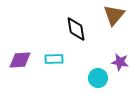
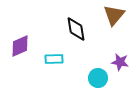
purple diamond: moved 14 px up; rotated 20 degrees counterclockwise
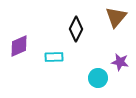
brown triangle: moved 2 px right, 2 px down
black diamond: rotated 35 degrees clockwise
purple diamond: moved 1 px left
cyan rectangle: moved 2 px up
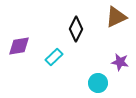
brown triangle: rotated 25 degrees clockwise
purple diamond: rotated 15 degrees clockwise
cyan rectangle: rotated 42 degrees counterclockwise
cyan circle: moved 5 px down
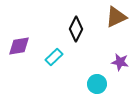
cyan circle: moved 1 px left, 1 px down
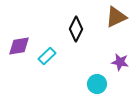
cyan rectangle: moved 7 px left, 1 px up
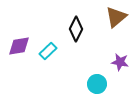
brown triangle: rotated 15 degrees counterclockwise
cyan rectangle: moved 1 px right, 5 px up
